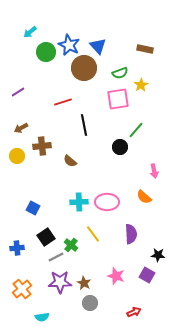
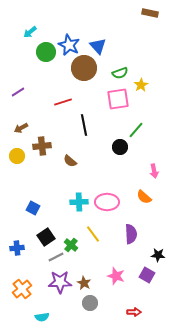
brown rectangle: moved 5 px right, 36 px up
red arrow: rotated 24 degrees clockwise
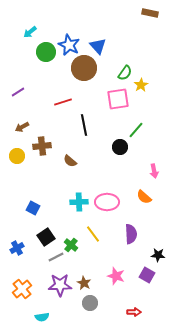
green semicircle: moved 5 px right; rotated 35 degrees counterclockwise
brown arrow: moved 1 px right, 1 px up
blue cross: rotated 24 degrees counterclockwise
purple star: moved 3 px down
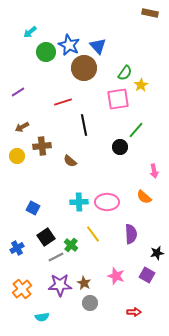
black star: moved 1 px left, 2 px up; rotated 16 degrees counterclockwise
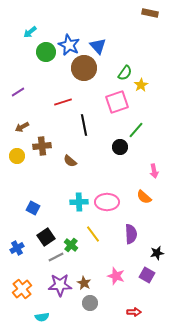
pink square: moved 1 px left, 3 px down; rotated 10 degrees counterclockwise
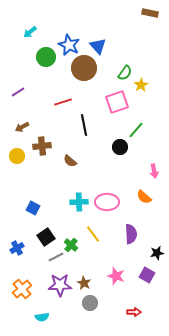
green circle: moved 5 px down
